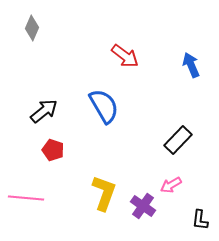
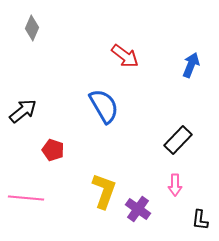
blue arrow: rotated 45 degrees clockwise
black arrow: moved 21 px left
pink arrow: moved 4 px right; rotated 60 degrees counterclockwise
yellow L-shape: moved 2 px up
purple cross: moved 5 px left, 3 px down
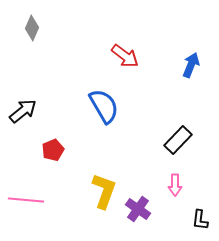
red pentagon: rotated 30 degrees clockwise
pink line: moved 2 px down
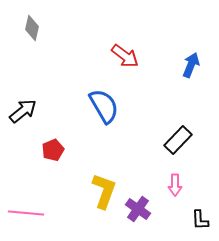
gray diamond: rotated 10 degrees counterclockwise
pink line: moved 13 px down
black L-shape: rotated 10 degrees counterclockwise
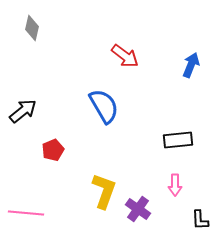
black rectangle: rotated 40 degrees clockwise
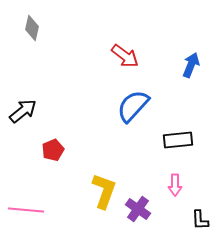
blue semicircle: moved 29 px right; rotated 108 degrees counterclockwise
pink line: moved 3 px up
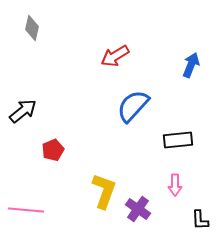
red arrow: moved 10 px left; rotated 112 degrees clockwise
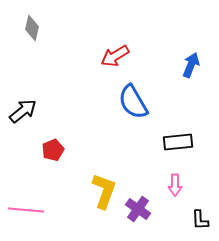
blue semicircle: moved 4 px up; rotated 72 degrees counterclockwise
black rectangle: moved 2 px down
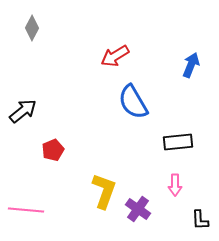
gray diamond: rotated 15 degrees clockwise
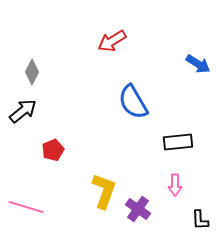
gray diamond: moved 44 px down
red arrow: moved 3 px left, 15 px up
blue arrow: moved 7 px right, 1 px up; rotated 100 degrees clockwise
pink line: moved 3 px up; rotated 12 degrees clockwise
